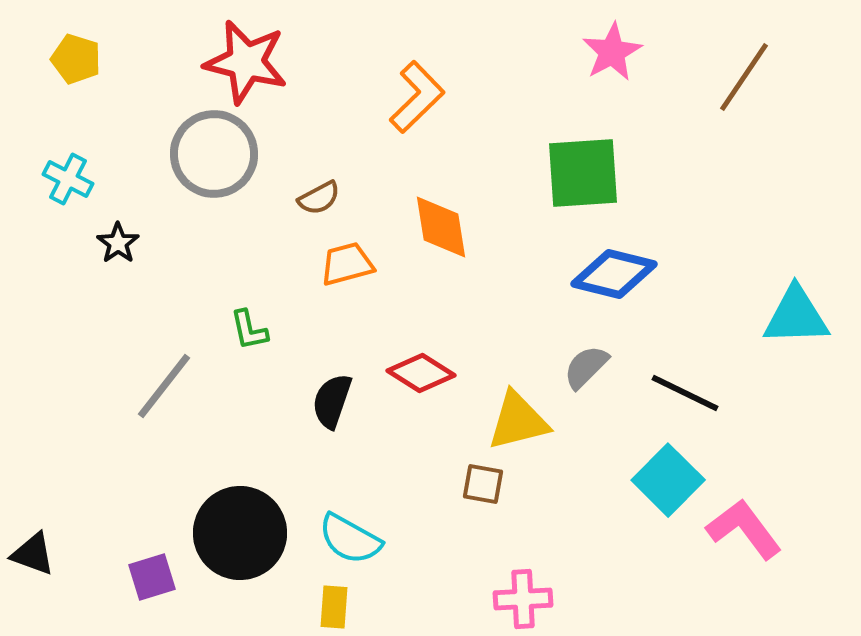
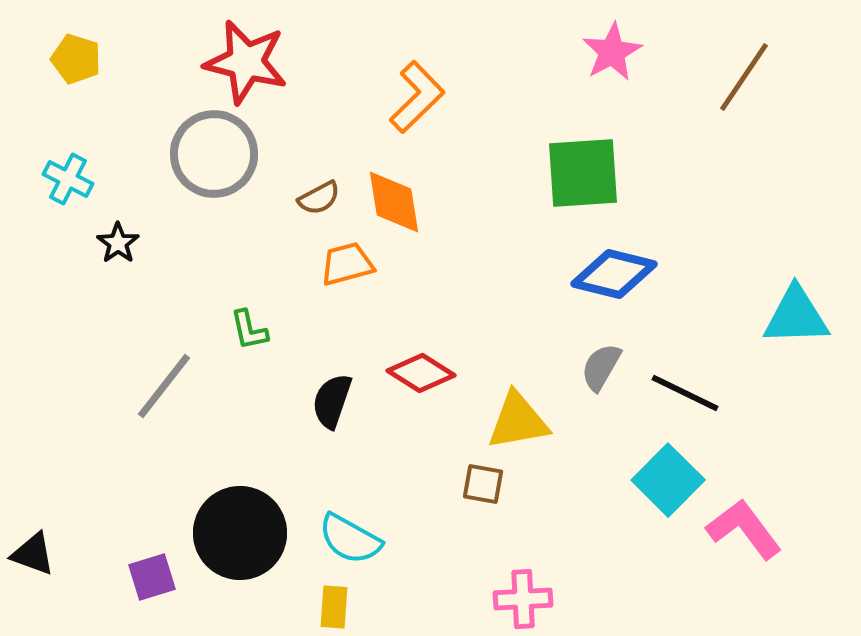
orange diamond: moved 47 px left, 25 px up
gray semicircle: moved 15 px right; rotated 15 degrees counterclockwise
yellow triangle: rotated 4 degrees clockwise
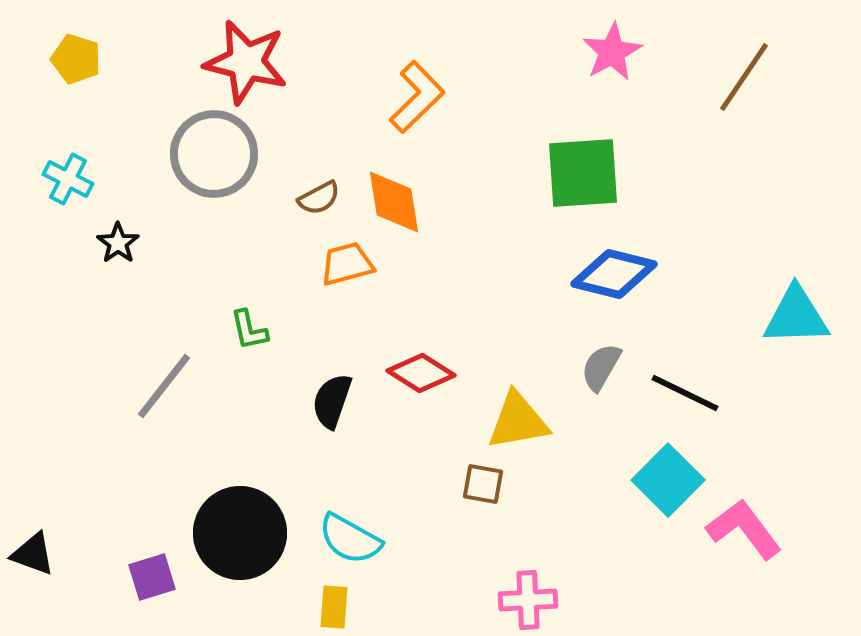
pink cross: moved 5 px right, 1 px down
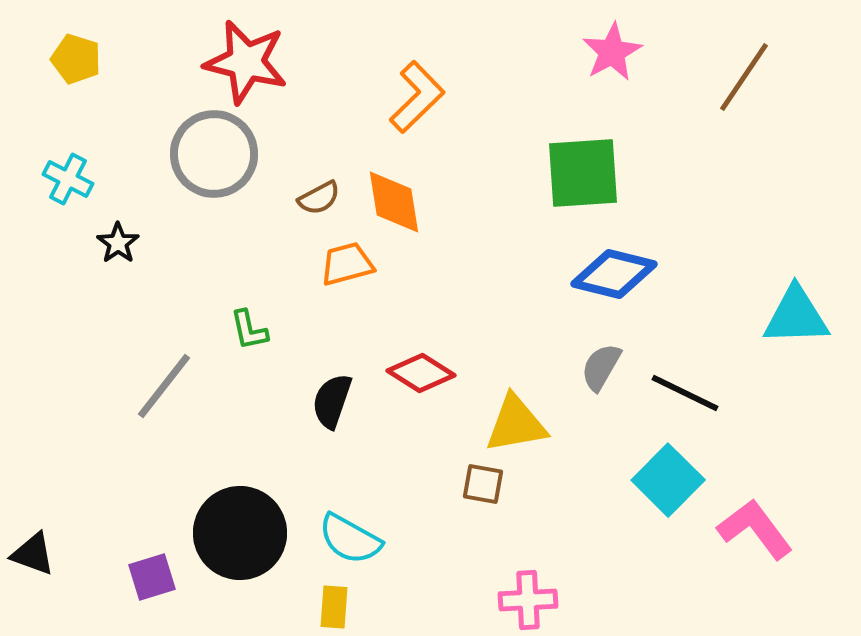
yellow triangle: moved 2 px left, 3 px down
pink L-shape: moved 11 px right
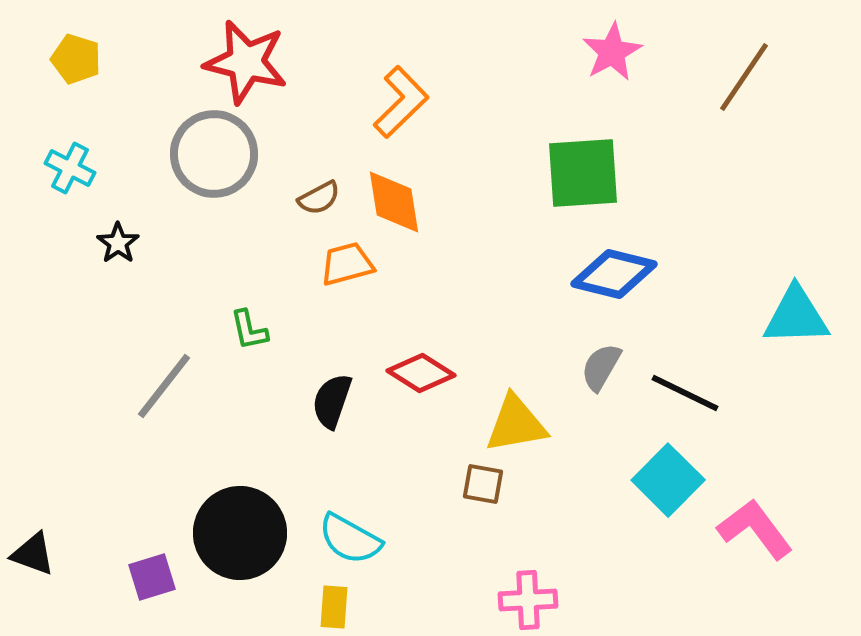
orange L-shape: moved 16 px left, 5 px down
cyan cross: moved 2 px right, 11 px up
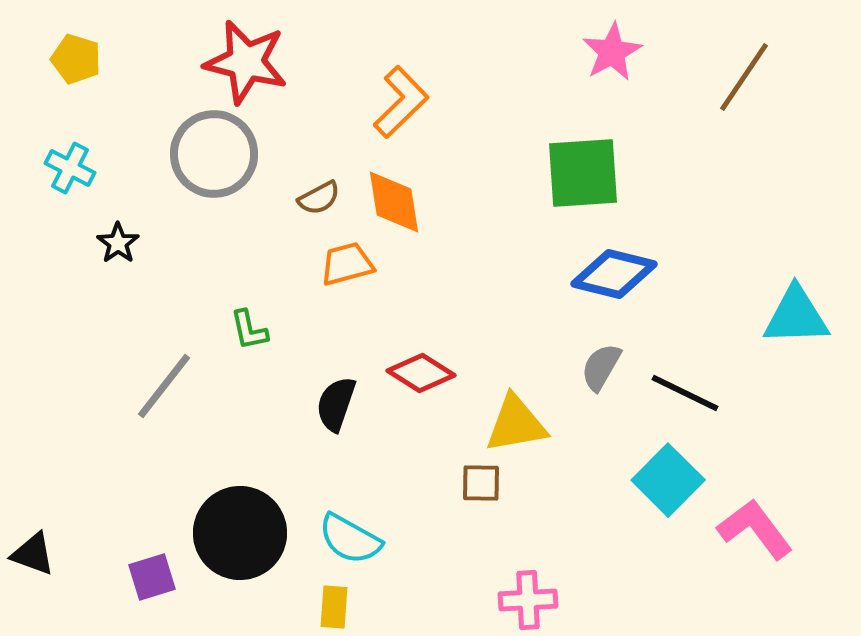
black semicircle: moved 4 px right, 3 px down
brown square: moved 2 px left, 1 px up; rotated 9 degrees counterclockwise
